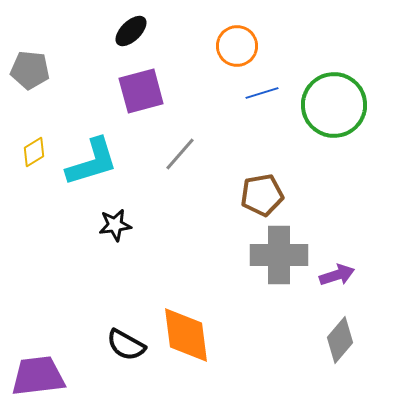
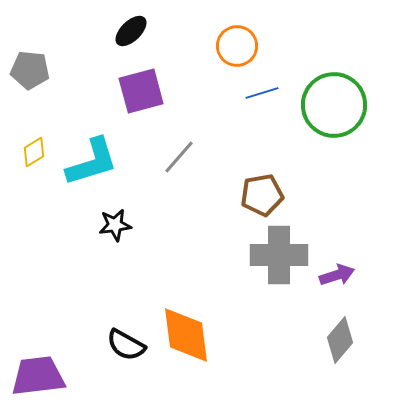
gray line: moved 1 px left, 3 px down
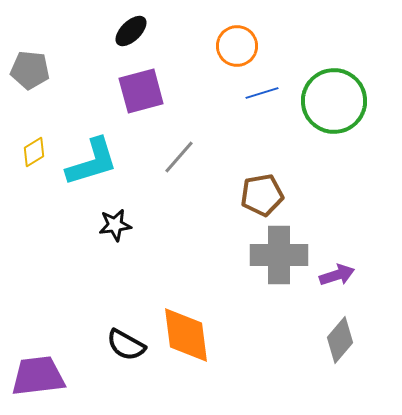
green circle: moved 4 px up
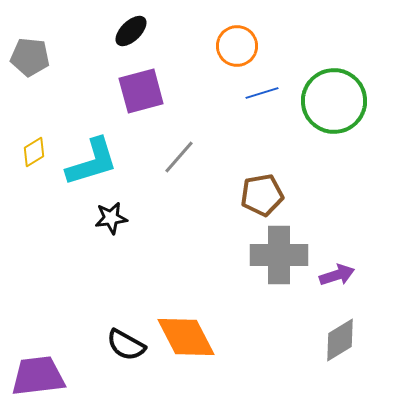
gray pentagon: moved 13 px up
black star: moved 4 px left, 7 px up
orange diamond: moved 2 px down; rotated 20 degrees counterclockwise
gray diamond: rotated 18 degrees clockwise
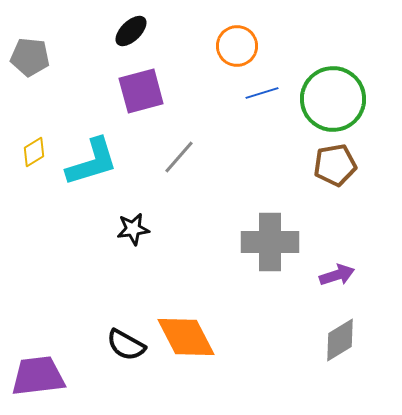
green circle: moved 1 px left, 2 px up
brown pentagon: moved 73 px right, 30 px up
black star: moved 22 px right, 11 px down
gray cross: moved 9 px left, 13 px up
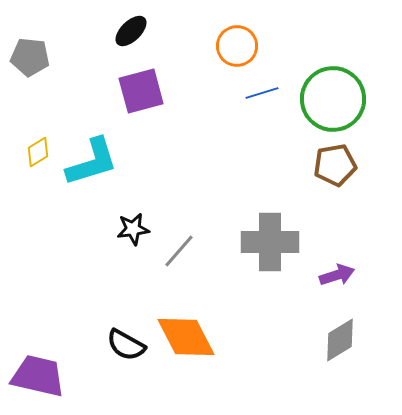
yellow diamond: moved 4 px right
gray line: moved 94 px down
purple trapezoid: rotated 20 degrees clockwise
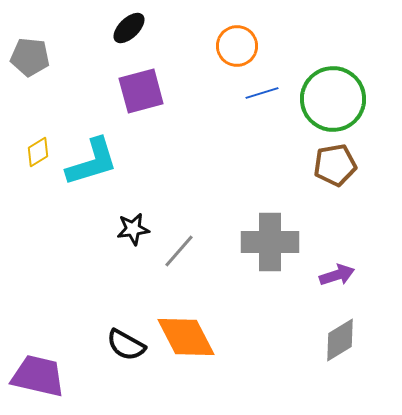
black ellipse: moved 2 px left, 3 px up
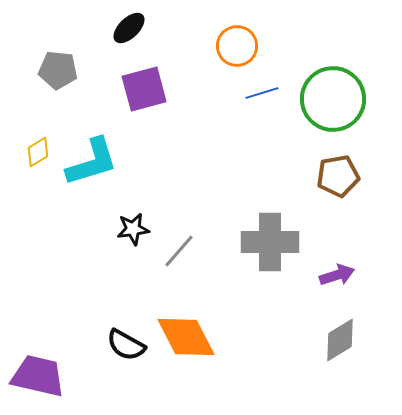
gray pentagon: moved 28 px right, 13 px down
purple square: moved 3 px right, 2 px up
brown pentagon: moved 3 px right, 11 px down
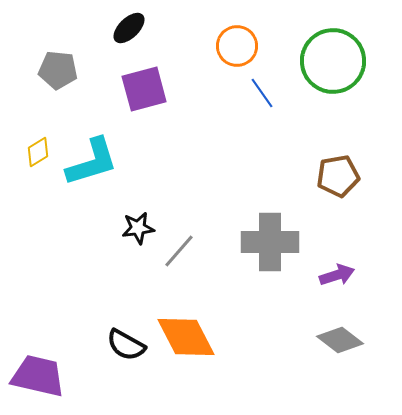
blue line: rotated 72 degrees clockwise
green circle: moved 38 px up
black star: moved 5 px right, 1 px up
gray diamond: rotated 69 degrees clockwise
